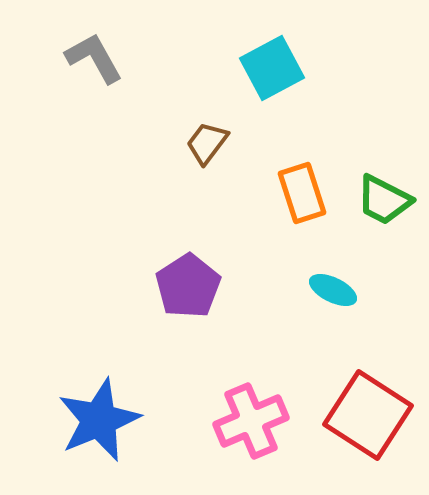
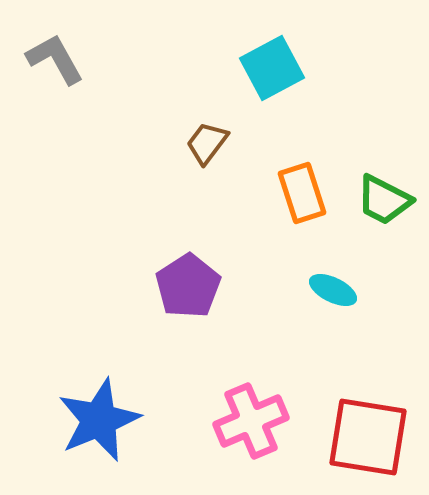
gray L-shape: moved 39 px left, 1 px down
red square: moved 22 px down; rotated 24 degrees counterclockwise
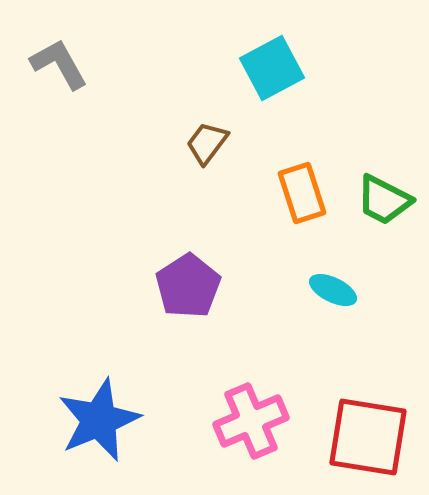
gray L-shape: moved 4 px right, 5 px down
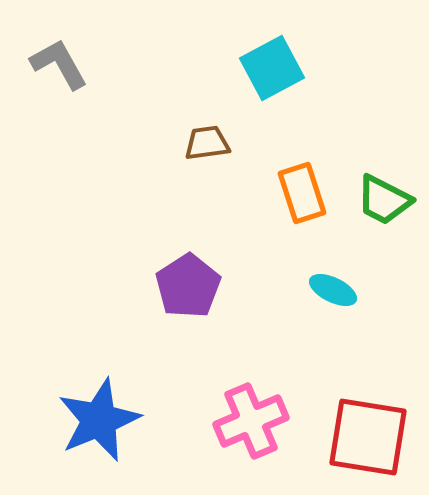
brown trapezoid: rotated 45 degrees clockwise
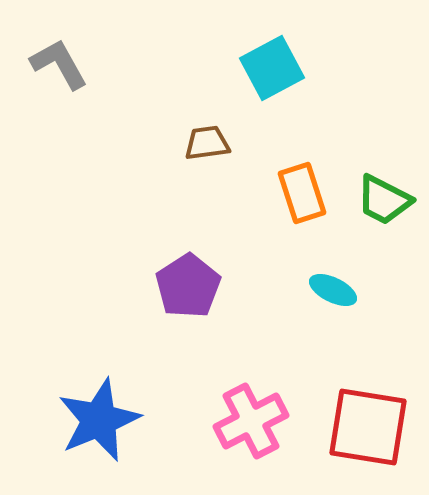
pink cross: rotated 4 degrees counterclockwise
red square: moved 10 px up
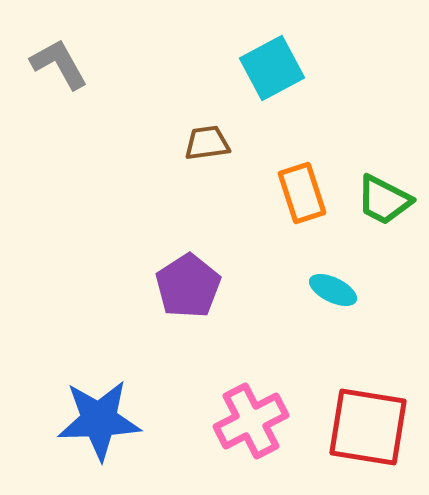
blue star: rotated 20 degrees clockwise
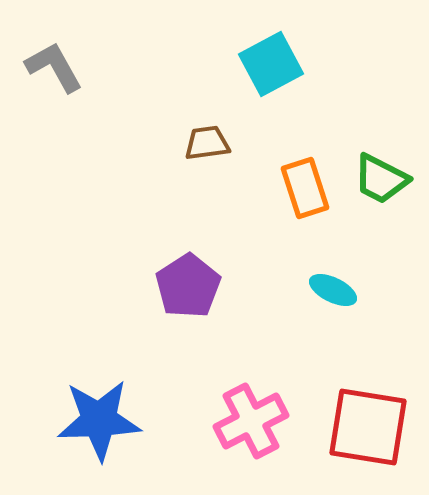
gray L-shape: moved 5 px left, 3 px down
cyan square: moved 1 px left, 4 px up
orange rectangle: moved 3 px right, 5 px up
green trapezoid: moved 3 px left, 21 px up
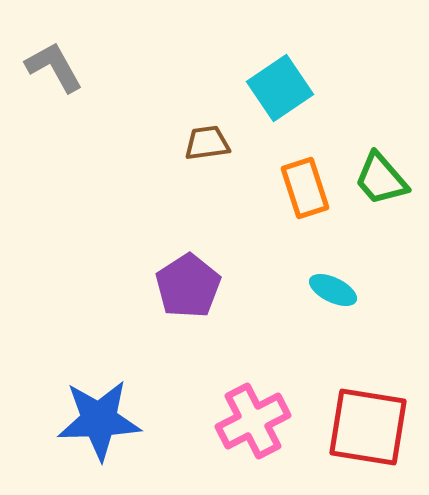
cyan square: moved 9 px right, 24 px down; rotated 6 degrees counterclockwise
green trapezoid: rotated 22 degrees clockwise
pink cross: moved 2 px right
